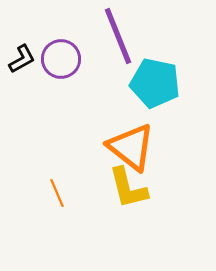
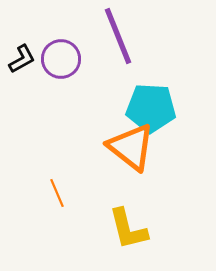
cyan pentagon: moved 4 px left, 25 px down; rotated 9 degrees counterclockwise
yellow L-shape: moved 41 px down
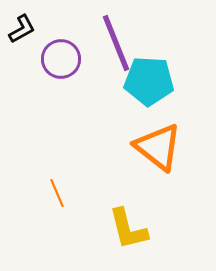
purple line: moved 2 px left, 7 px down
black L-shape: moved 30 px up
cyan pentagon: moved 2 px left, 27 px up
orange triangle: moved 27 px right
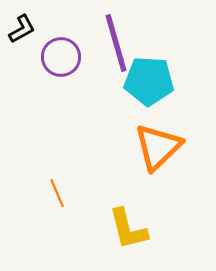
purple line: rotated 6 degrees clockwise
purple circle: moved 2 px up
orange triangle: rotated 38 degrees clockwise
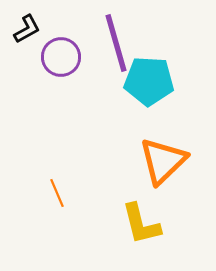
black L-shape: moved 5 px right
orange triangle: moved 5 px right, 14 px down
yellow L-shape: moved 13 px right, 5 px up
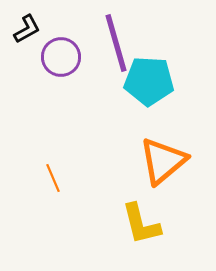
orange triangle: rotated 4 degrees clockwise
orange line: moved 4 px left, 15 px up
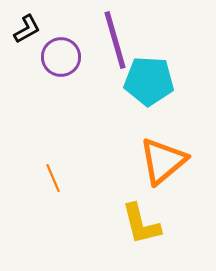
purple line: moved 1 px left, 3 px up
